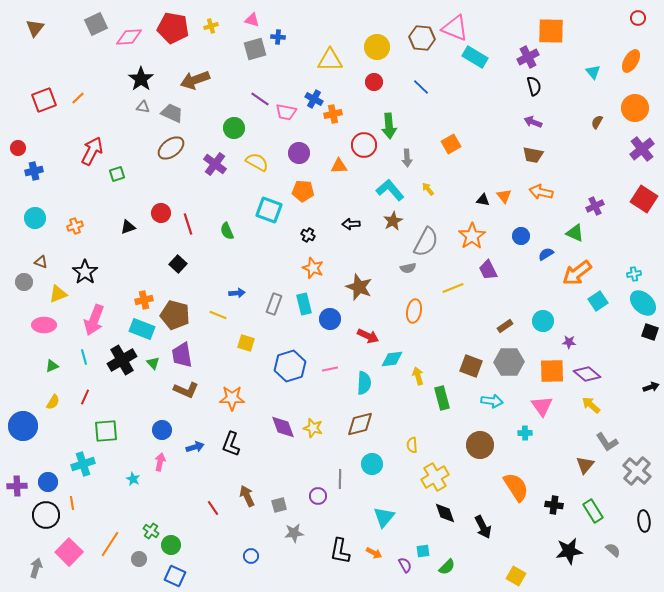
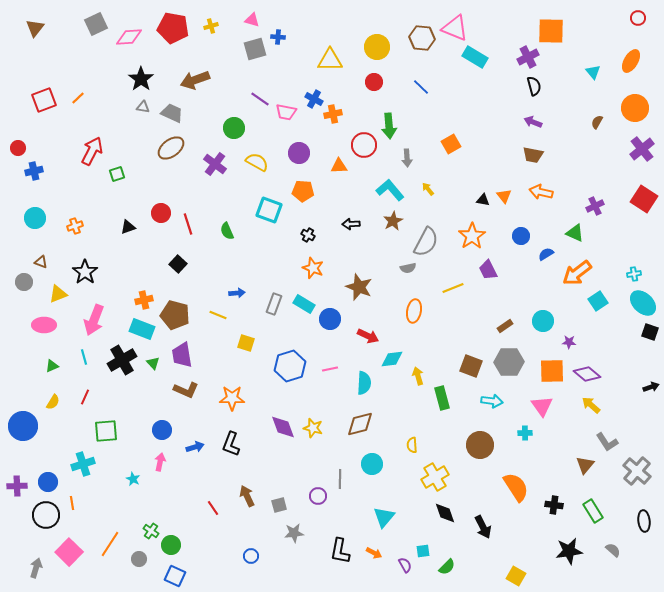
cyan rectangle at (304, 304): rotated 45 degrees counterclockwise
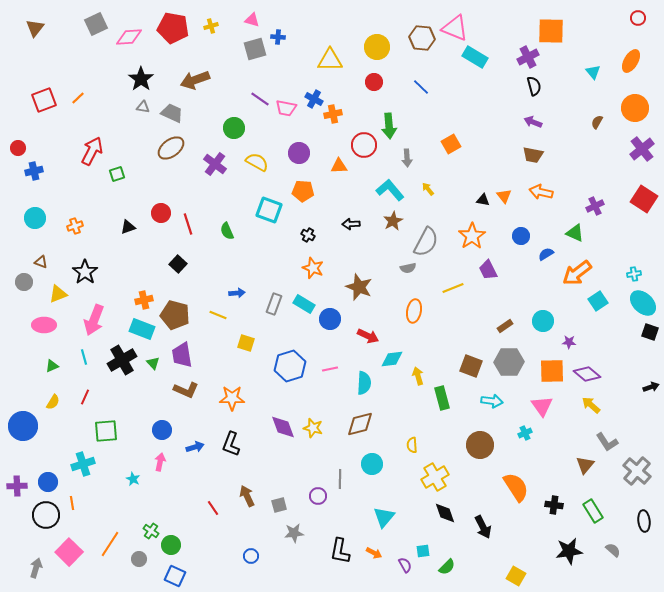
pink trapezoid at (286, 112): moved 4 px up
cyan cross at (525, 433): rotated 24 degrees counterclockwise
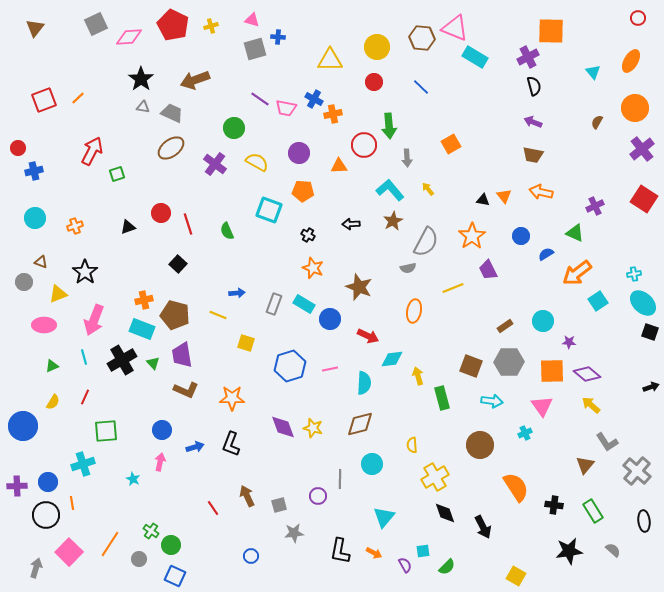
red pentagon at (173, 28): moved 3 px up; rotated 16 degrees clockwise
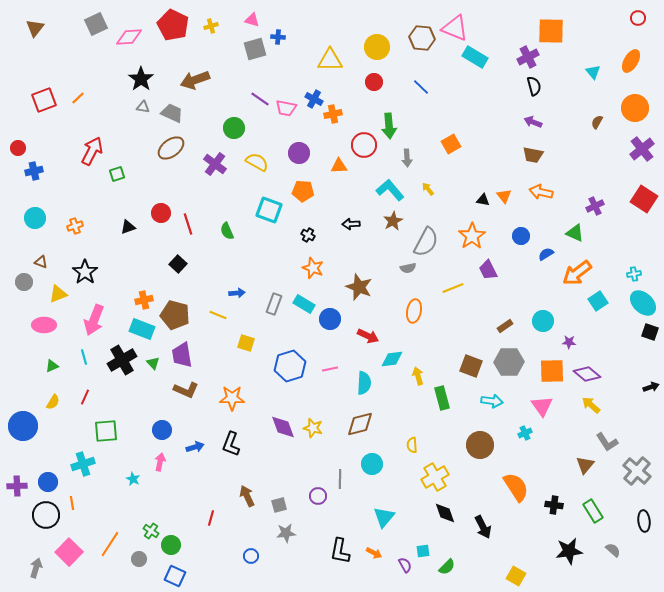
red line at (213, 508): moved 2 px left, 10 px down; rotated 49 degrees clockwise
gray star at (294, 533): moved 8 px left
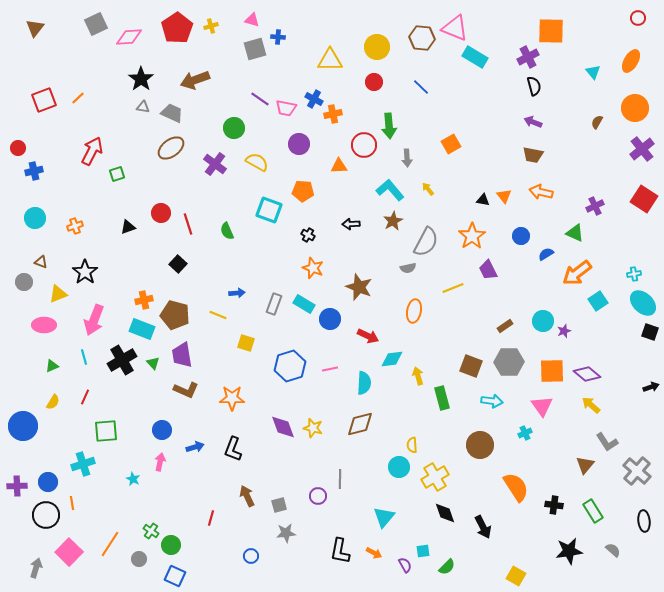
red pentagon at (173, 25): moved 4 px right, 3 px down; rotated 12 degrees clockwise
purple circle at (299, 153): moved 9 px up
purple star at (569, 342): moved 5 px left, 11 px up; rotated 24 degrees counterclockwise
black L-shape at (231, 444): moved 2 px right, 5 px down
cyan circle at (372, 464): moved 27 px right, 3 px down
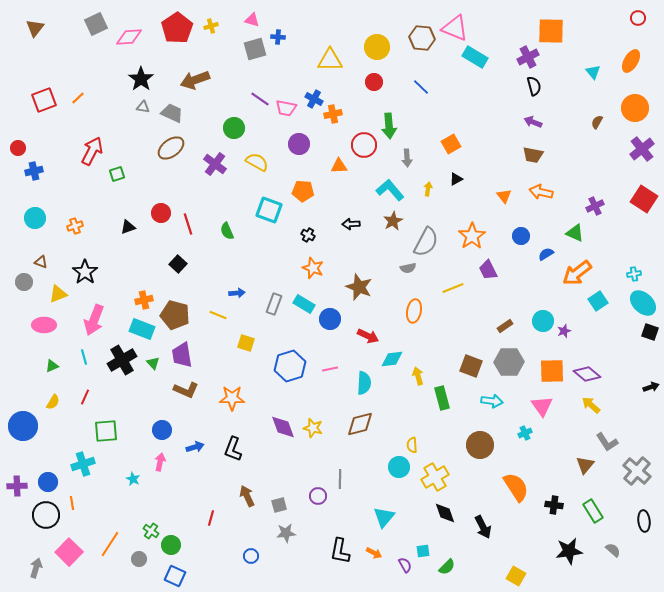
yellow arrow at (428, 189): rotated 48 degrees clockwise
black triangle at (483, 200): moved 27 px left, 21 px up; rotated 40 degrees counterclockwise
